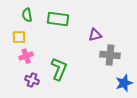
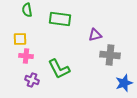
green semicircle: moved 5 px up
green rectangle: moved 2 px right
yellow square: moved 1 px right, 2 px down
pink cross: rotated 24 degrees clockwise
green L-shape: rotated 130 degrees clockwise
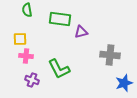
purple triangle: moved 14 px left, 3 px up
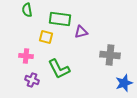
yellow square: moved 26 px right, 2 px up; rotated 16 degrees clockwise
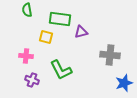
green L-shape: moved 2 px right, 1 px down
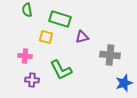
green rectangle: rotated 10 degrees clockwise
purple triangle: moved 1 px right, 5 px down
pink cross: moved 1 px left
purple cross: rotated 16 degrees counterclockwise
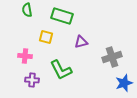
green rectangle: moved 2 px right, 3 px up
purple triangle: moved 1 px left, 5 px down
gray cross: moved 2 px right, 2 px down; rotated 24 degrees counterclockwise
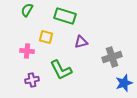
green semicircle: rotated 40 degrees clockwise
green rectangle: moved 3 px right
pink cross: moved 2 px right, 5 px up
purple cross: rotated 16 degrees counterclockwise
